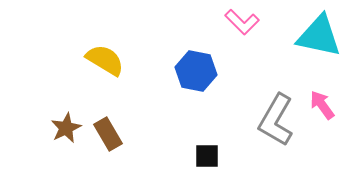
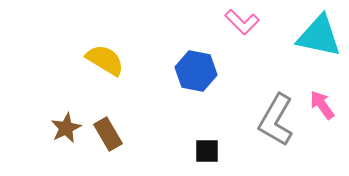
black square: moved 5 px up
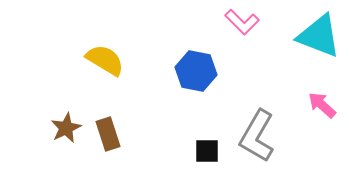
cyan triangle: rotated 9 degrees clockwise
pink arrow: rotated 12 degrees counterclockwise
gray L-shape: moved 19 px left, 16 px down
brown rectangle: rotated 12 degrees clockwise
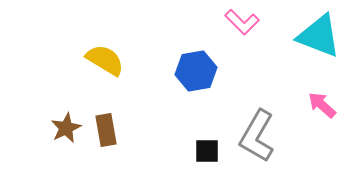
blue hexagon: rotated 21 degrees counterclockwise
brown rectangle: moved 2 px left, 4 px up; rotated 8 degrees clockwise
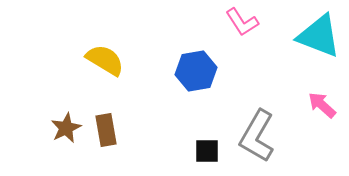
pink L-shape: rotated 12 degrees clockwise
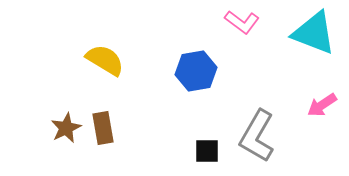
pink L-shape: rotated 20 degrees counterclockwise
cyan triangle: moved 5 px left, 3 px up
pink arrow: rotated 76 degrees counterclockwise
brown rectangle: moved 3 px left, 2 px up
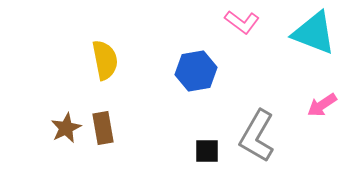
yellow semicircle: rotated 48 degrees clockwise
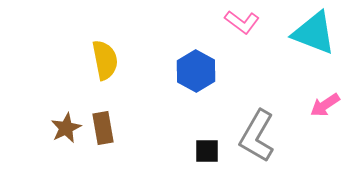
blue hexagon: rotated 21 degrees counterclockwise
pink arrow: moved 3 px right
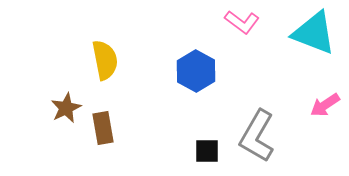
brown star: moved 20 px up
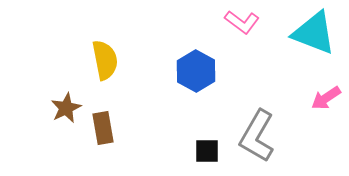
pink arrow: moved 1 px right, 7 px up
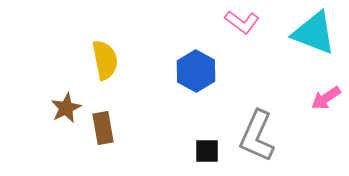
gray L-shape: rotated 6 degrees counterclockwise
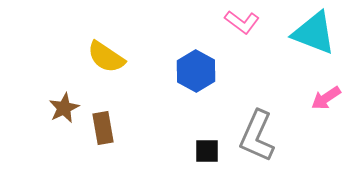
yellow semicircle: moved 1 px right, 3 px up; rotated 135 degrees clockwise
brown star: moved 2 px left
